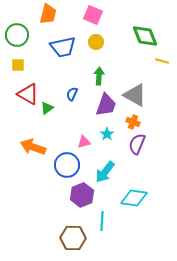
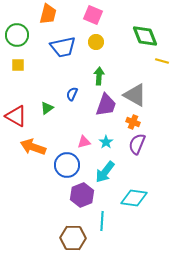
red triangle: moved 12 px left, 22 px down
cyan star: moved 1 px left, 8 px down
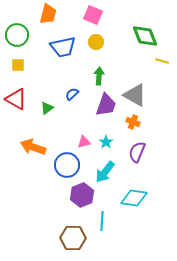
blue semicircle: rotated 24 degrees clockwise
red triangle: moved 17 px up
purple semicircle: moved 8 px down
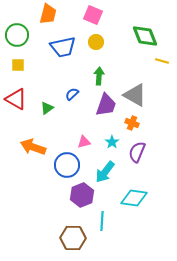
orange cross: moved 1 px left, 1 px down
cyan star: moved 6 px right
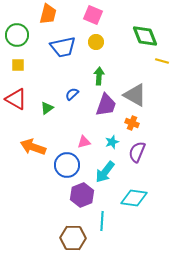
cyan star: rotated 16 degrees clockwise
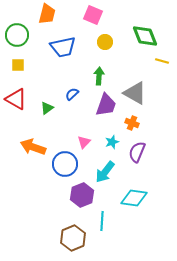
orange trapezoid: moved 1 px left
yellow circle: moved 9 px right
gray triangle: moved 2 px up
pink triangle: rotated 32 degrees counterclockwise
blue circle: moved 2 px left, 1 px up
brown hexagon: rotated 25 degrees counterclockwise
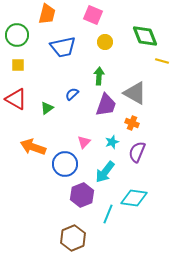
cyan line: moved 6 px right, 7 px up; rotated 18 degrees clockwise
